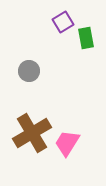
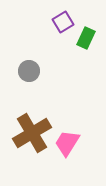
green rectangle: rotated 35 degrees clockwise
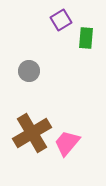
purple square: moved 2 px left, 2 px up
green rectangle: rotated 20 degrees counterclockwise
pink trapezoid: rotated 8 degrees clockwise
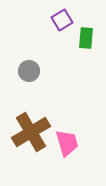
purple square: moved 1 px right
brown cross: moved 1 px left, 1 px up
pink trapezoid: rotated 124 degrees clockwise
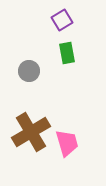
green rectangle: moved 19 px left, 15 px down; rotated 15 degrees counterclockwise
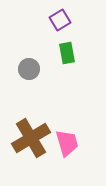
purple square: moved 2 px left
gray circle: moved 2 px up
brown cross: moved 6 px down
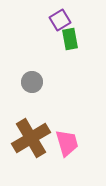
green rectangle: moved 3 px right, 14 px up
gray circle: moved 3 px right, 13 px down
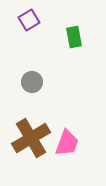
purple square: moved 31 px left
green rectangle: moved 4 px right, 2 px up
pink trapezoid: rotated 36 degrees clockwise
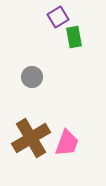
purple square: moved 29 px right, 3 px up
gray circle: moved 5 px up
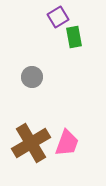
brown cross: moved 5 px down
